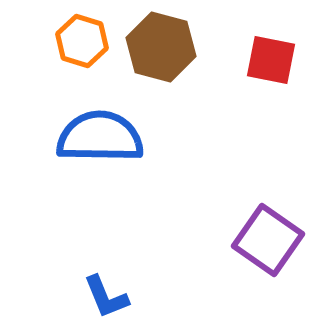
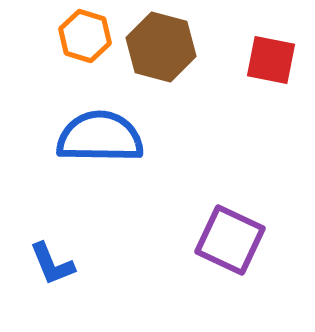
orange hexagon: moved 3 px right, 5 px up
purple square: moved 38 px left; rotated 10 degrees counterclockwise
blue L-shape: moved 54 px left, 33 px up
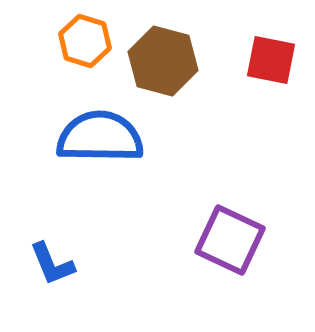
orange hexagon: moved 5 px down
brown hexagon: moved 2 px right, 14 px down
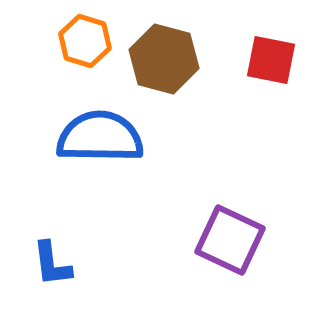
brown hexagon: moved 1 px right, 2 px up
blue L-shape: rotated 15 degrees clockwise
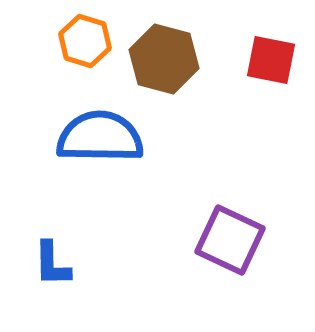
blue L-shape: rotated 6 degrees clockwise
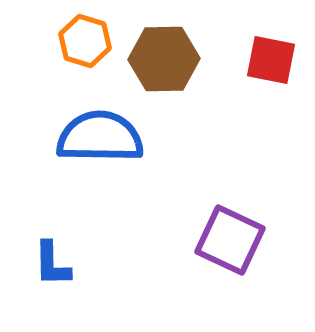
brown hexagon: rotated 16 degrees counterclockwise
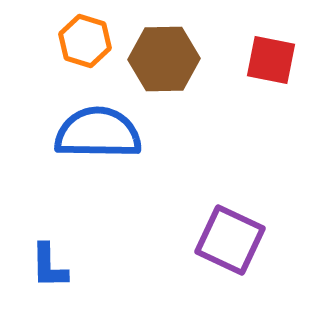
blue semicircle: moved 2 px left, 4 px up
blue L-shape: moved 3 px left, 2 px down
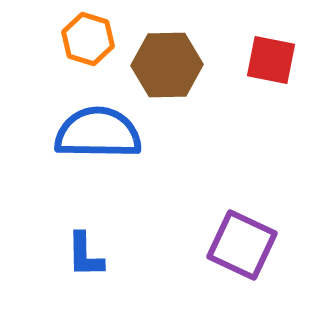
orange hexagon: moved 3 px right, 2 px up
brown hexagon: moved 3 px right, 6 px down
purple square: moved 12 px right, 5 px down
blue L-shape: moved 36 px right, 11 px up
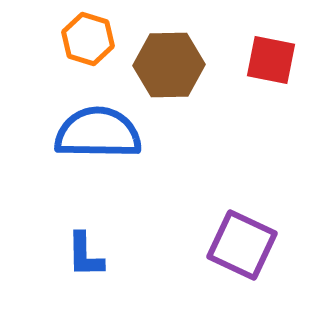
brown hexagon: moved 2 px right
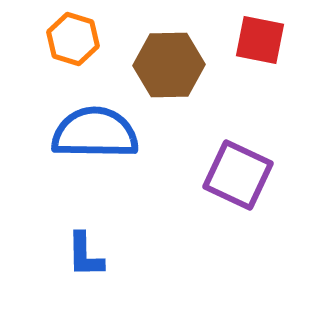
orange hexagon: moved 15 px left
red square: moved 11 px left, 20 px up
blue semicircle: moved 3 px left
purple square: moved 4 px left, 70 px up
